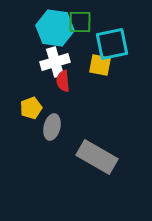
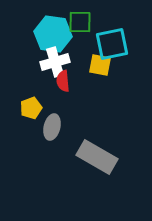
cyan hexagon: moved 2 px left, 6 px down
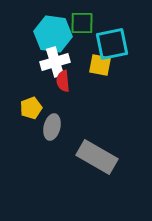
green square: moved 2 px right, 1 px down
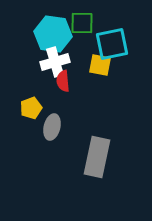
gray rectangle: rotated 72 degrees clockwise
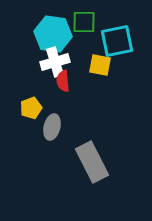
green square: moved 2 px right, 1 px up
cyan square: moved 5 px right, 3 px up
gray rectangle: moved 5 px left, 5 px down; rotated 39 degrees counterclockwise
